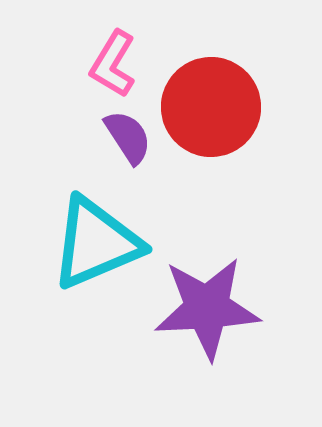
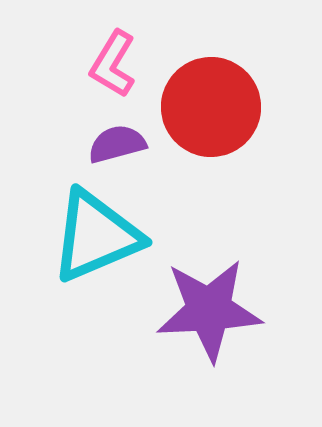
purple semicircle: moved 11 px left, 7 px down; rotated 72 degrees counterclockwise
cyan triangle: moved 7 px up
purple star: moved 2 px right, 2 px down
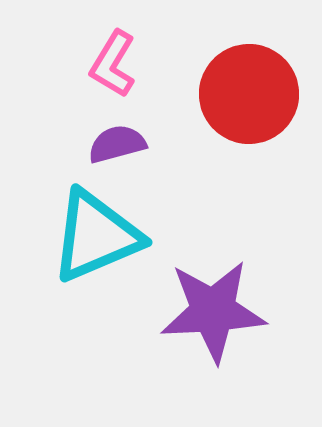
red circle: moved 38 px right, 13 px up
purple star: moved 4 px right, 1 px down
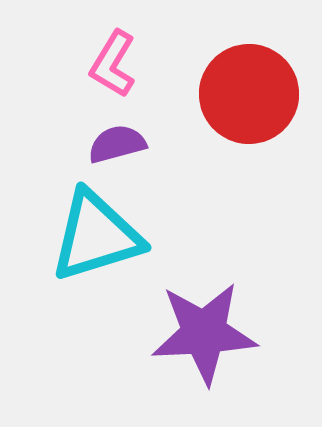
cyan triangle: rotated 6 degrees clockwise
purple star: moved 9 px left, 22 px down
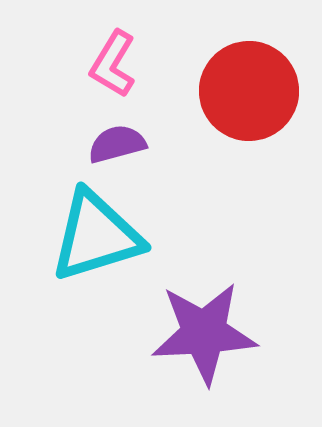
red circle: moved 3 px up
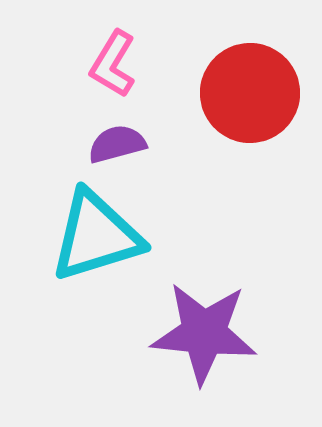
red circle: moved 1 px right, 2 px down
purple star: rotated 9 degrees clockwise
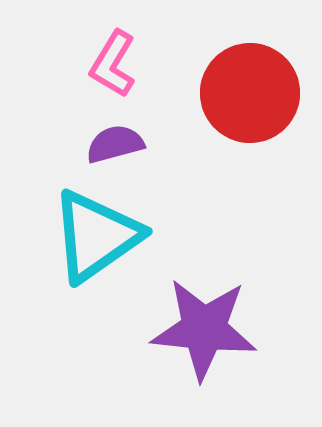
purple semicircle: moved 2 px left
cyan triangle: rotated 18 degrees counterclockwise
purple star: moved 4 px up
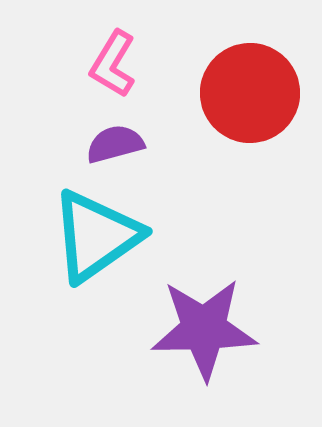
purple star: rotated 7 degrees counterclockwise
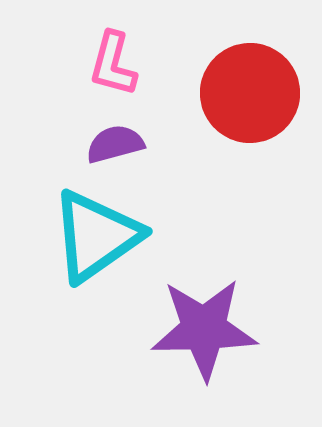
pink L-shape: rotated 16 degrees counterclockwise
